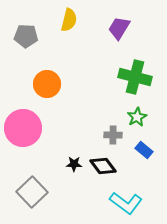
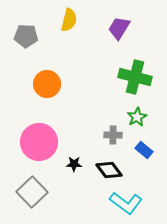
pink circle: moved 16 px right, 14 px down
black diamond: moved 6 px right, 4 px down
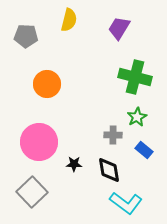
black diamond: rotated 28 degrees clockwise
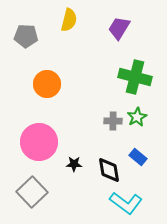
gray cross: moved 14 px up
blue rectangle: moved 6 px left, 7 px down
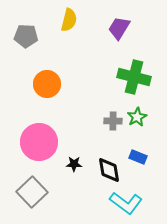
green cross: moved 1 px left
blue rectangle: rotated 18 degrees counterclockwise
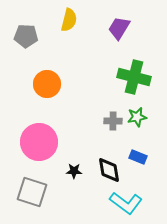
green star: rotated 18 degrees clockwise
black star: moved 7 px down
gray square: rotated 28 degrees counterclockwise
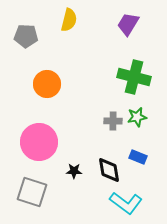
purple trapezoid: moved 9 px right, 4 px up
